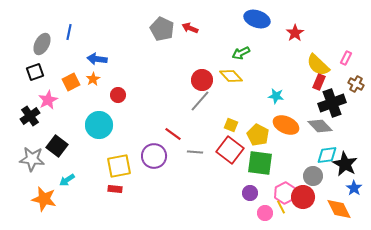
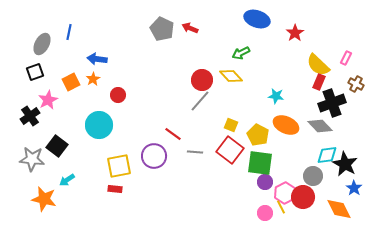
purple circle at (250, 193): moved 15 px right, 11 px up
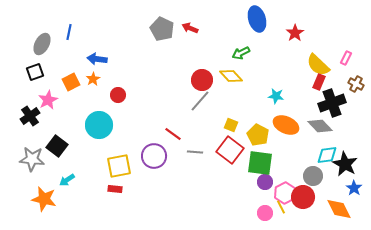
blue ellipse at (257, 19): rotated 55 degrees clockwise
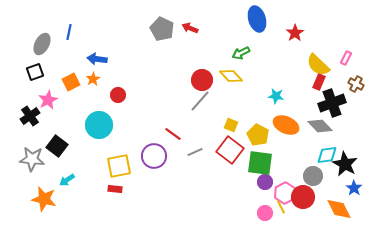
gray line at (195, 152): rotated 28 degrees counterclockwise
